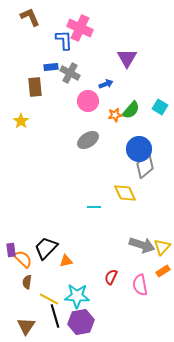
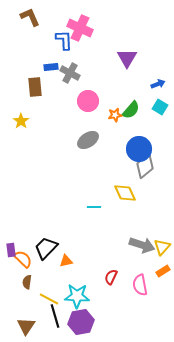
blue arrow: moved 52 px right
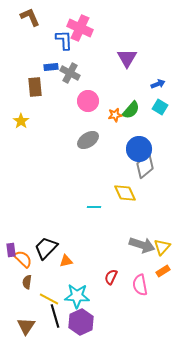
purple hexagon: rotated 15 degrees counterclockwise
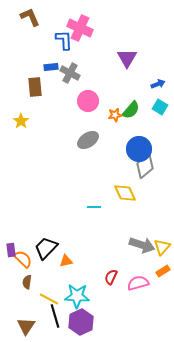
pink semicircle: moved 2 px left, 2 px up; rotated 85 degrees clockwise
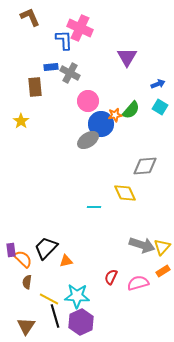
purple triangle: moved 1 px up
blue circle: moved 38 px left, 25 px up
gray diamond: rotated 35 degrees clockwise
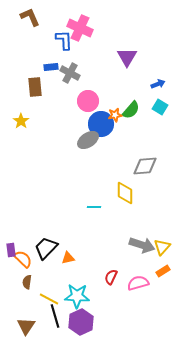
yellow diamond: rotated 25 degrees clockwise
orange triangle: moved 2 px right, 3 px up
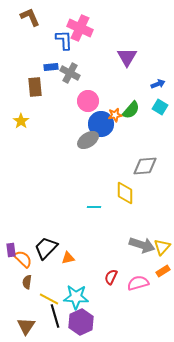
cyan star: moved 1 px left, 1 px down
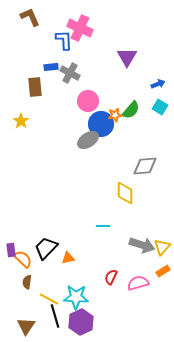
cyan line: moved 9 px right, 19 px down
